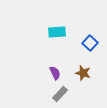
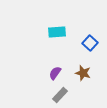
purple semicircle: rotated 120 degrees counterclockwise
gray rectangle: moved 1 px down
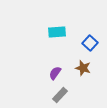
brown star: moved 5 px up
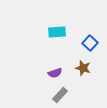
purple semicircle: rotated 144 degrees counterclockwise
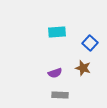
gray rectangle: rotated 49 degrees clockwise
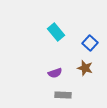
cyan rectangle: moved 1 px left; rotated 54 degrees clockwise
brown star: moved 2 px right
gray rectangle: moved 3 px right
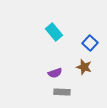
cyan rectangle: moved 2 px left
brown star: moved 1 px left, 1 px up
gray rectangle: moved 1 px left, 3 px up
